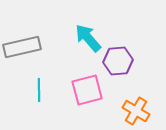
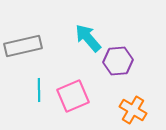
gray rectangle: moved 1 px right, 1 px up
pink square: moved 14 px left, 6 px down; rotated 8 degrees counterclockwise
orange cross: moved 3 px left, 1 px up
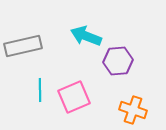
cyan arrow: moved 2 px left, 2 px up; rotated 28 degrees counterclockwise
cyan line: moved 1 px right
pink square: moved 1 px right, 1 px down
orange cross: rotated 12 degrees counterclockwise
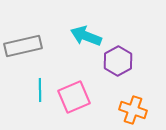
purple hexagon: rotated 24 degrees counterclockwise
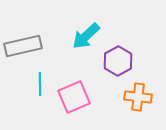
cyan arrow: rotated 64 degrees counterclockwise
cyan line: moved 6 px up
orange cross: moved 5 px right, 13 px up; rotated 12 degrees counterclockwise
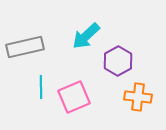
gray rectangle: moved 2 px right, 1 px down
cyan line: moved 1 px right, 3 px down
